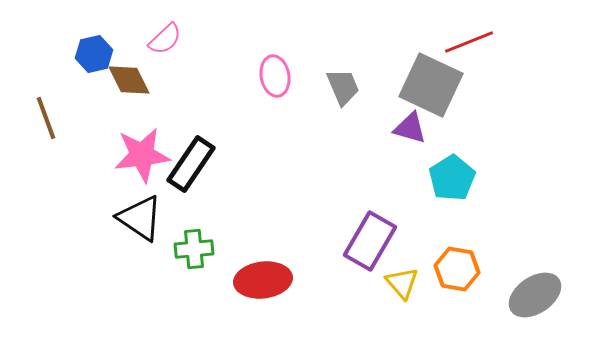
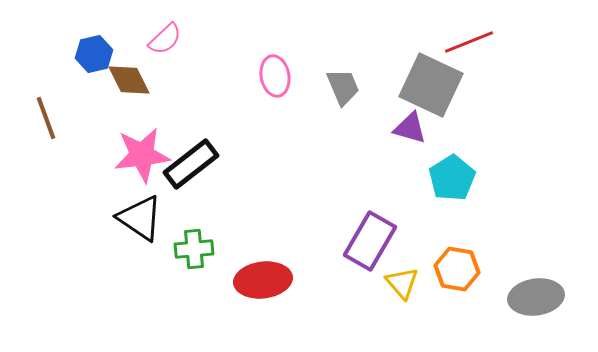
black rectangle: rotated 18 degrees clockwise
gray ellipse: moved 1 px right, 2 px down; rotated 26 degrees clockwise
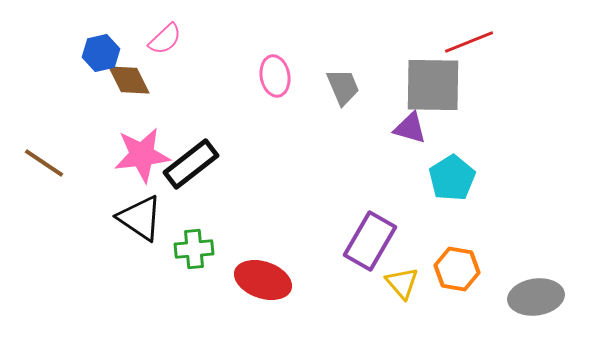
blue hexagon: moved 7 px right, 1 px up
gray square: moved 2 px right; rotated 24 degrees counterclockwise
brown line: moved 2 px left, 45 px down; rotated 36 degrees counterclockwise
red ellipse: rotated 26 degrees clockwise
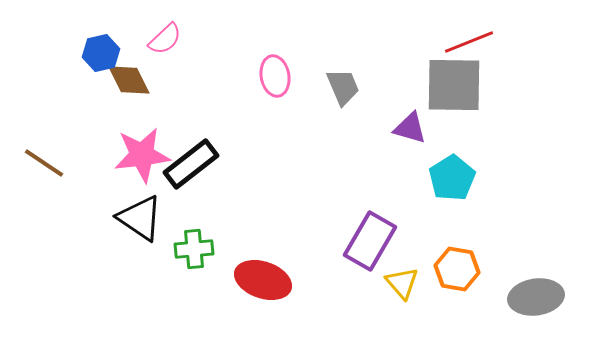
gray square: moved 21 px right
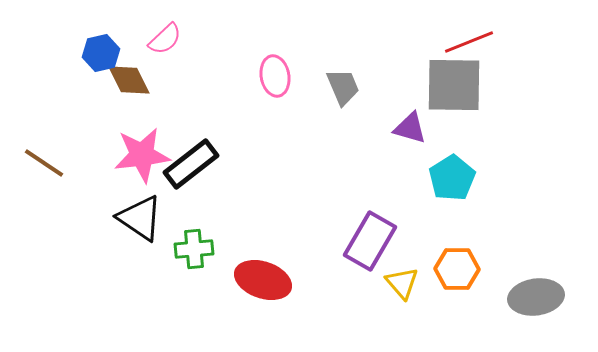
orange hexagon: rotated 9 degrees counterclockwise
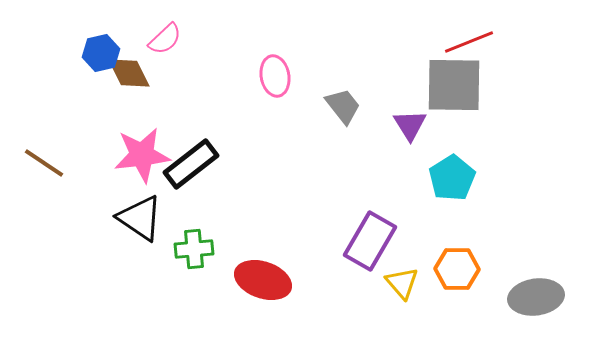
brown diamond: moved 7 px up
gray trapezoid: moved 19 px down; rotated 15 degrees counterclockwise
purple triangle: moved 3 px up; rotated 42 degrees clockwise
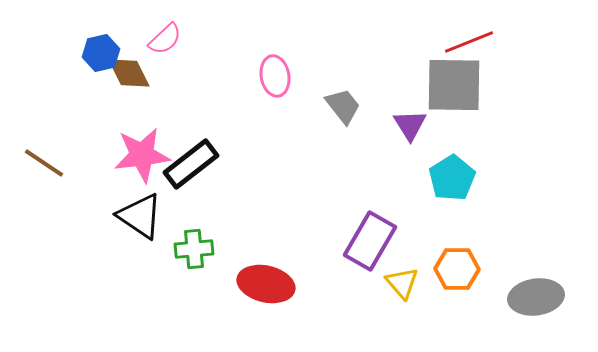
black triangle: moved 2 px up
red ellipse: moved 3 px right, 4 px down; rotated 6 degrees counterclockwise
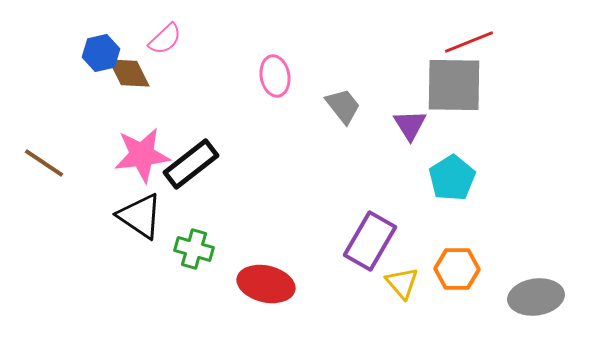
green cross: rotated 21 degrees clockwise
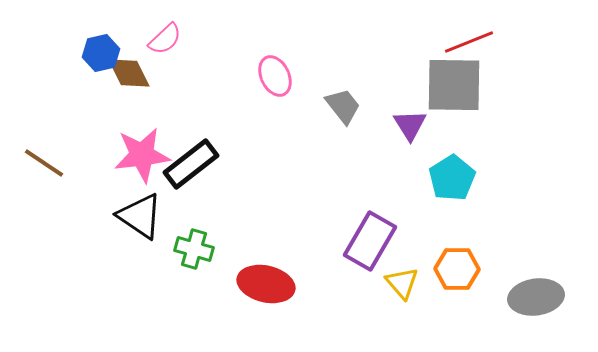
pink ellipse: rotated 15 degrees counterclockwise
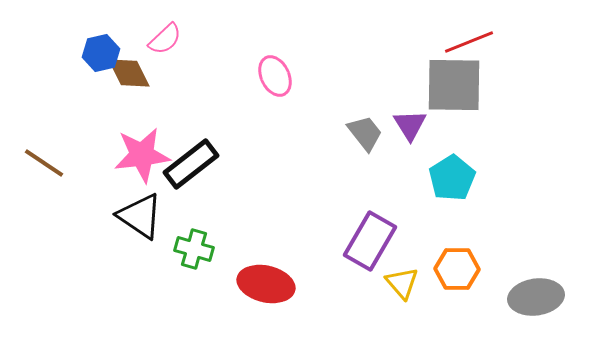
gray trapezoid: moved 22 px right, 27 px down
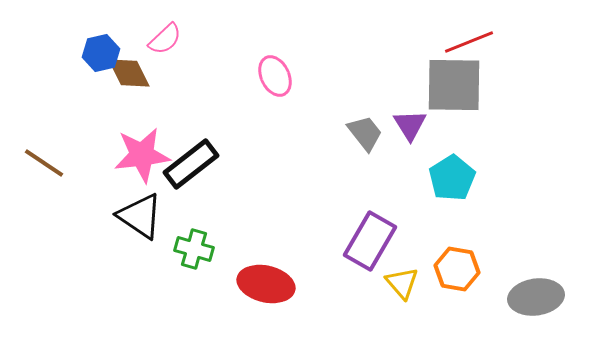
orange hexagon: rotated 9 degrees clockwise
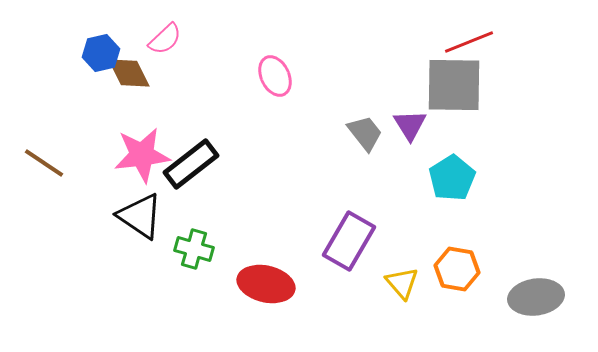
purple rectangle: moved 21 px left
